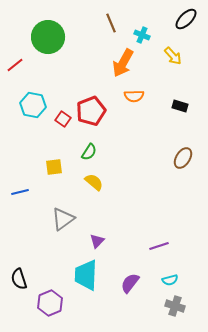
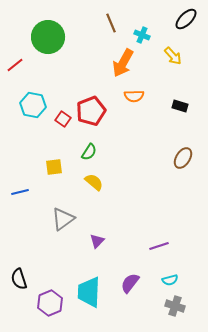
cyan trapezoid: moved 3 px right, 17 px down
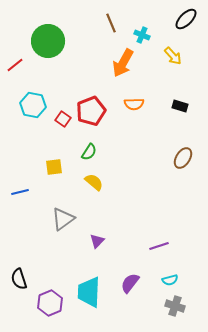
green circle: moved 4 px down
orange semicircle: moved 8 px down
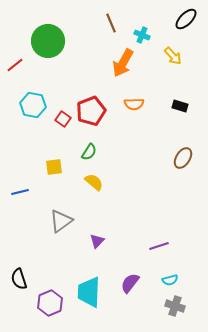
gray triangle: moved 2 px left, 2 px down
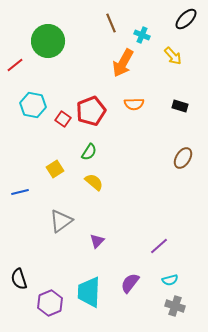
yellow square: moved 1 px right, 2 px down; rotated 24 degrees counterclockwise
purple line: rotated 24 degrees counterclockwise
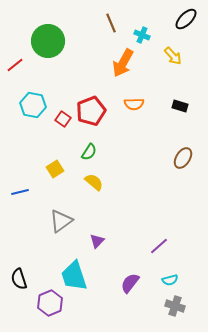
cyan trapezoid: moved 15 px left, 16 px up; rotated 20 degrees counterclockwise
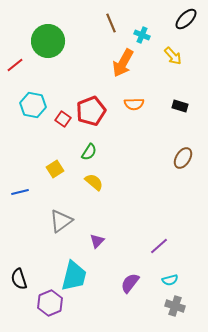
cyan trapezoid: rotated 148 degrees counterclockwise
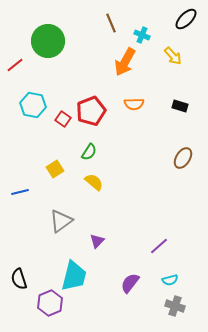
orange arrow: moved 2 px right, 1 px up
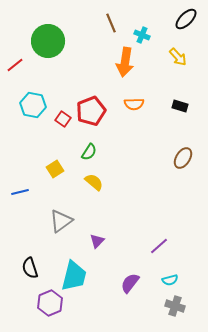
yellow arrow: moved 5 px right, 1 px down
orange arrow: rotated 20 degrees counterclockwise
black semicircle: moved 11 px right, 11 px up
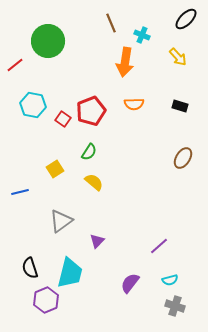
cyan trapezoid: moved 4 px left, 3 px up
purple hexagon: moved 4 px left, 3 px up
